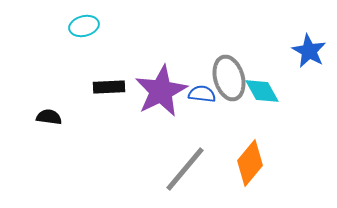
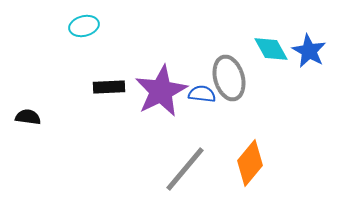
cyan diamond: moved 9 px right, 42 px up
black semicircle: moved 21 px left
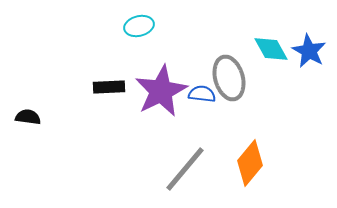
cyan ellipse: moved 55 px right
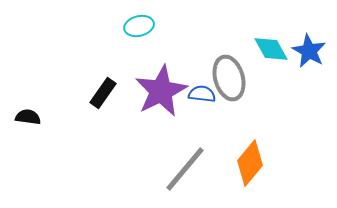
black rectangle: moved 6 px left, 6 px down; rotated 52 degrees counterclockwise
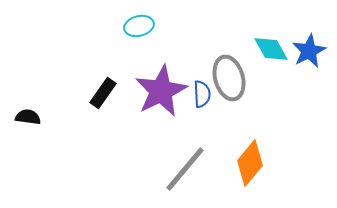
blue star: rotated 16 degrees clockwise
blue semicircle: rotated 80 degrees clockwise
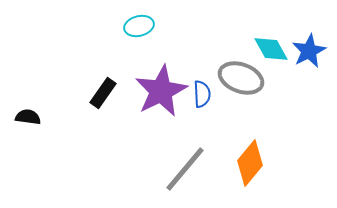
gray ellipse: moved 12 px right; rotated 54 degrees counterclockwise
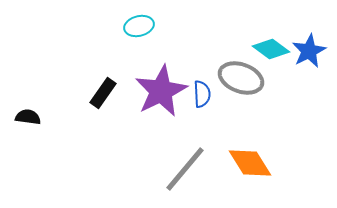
cyan diamond: rotated 24 degrees counterclockwise
orange diamond: rotated 72 degrees counterclockwise
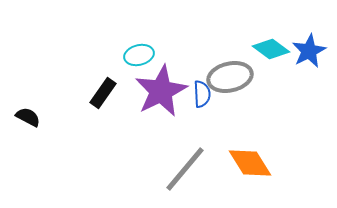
cyan ellipse: moved 29 px down
gray ellipse: moved 11 px left, 1 px up; rotated 33 degrees counterclockwise
black semicircle: rotated 20 degrees clockwise
